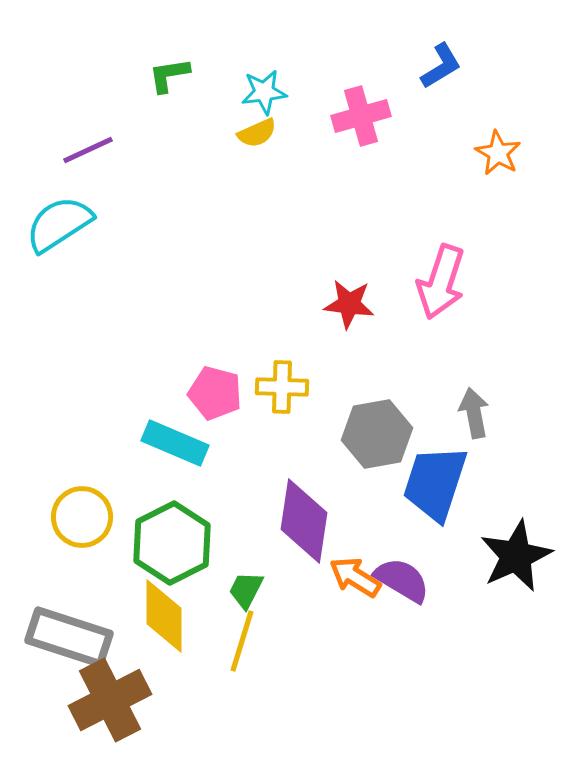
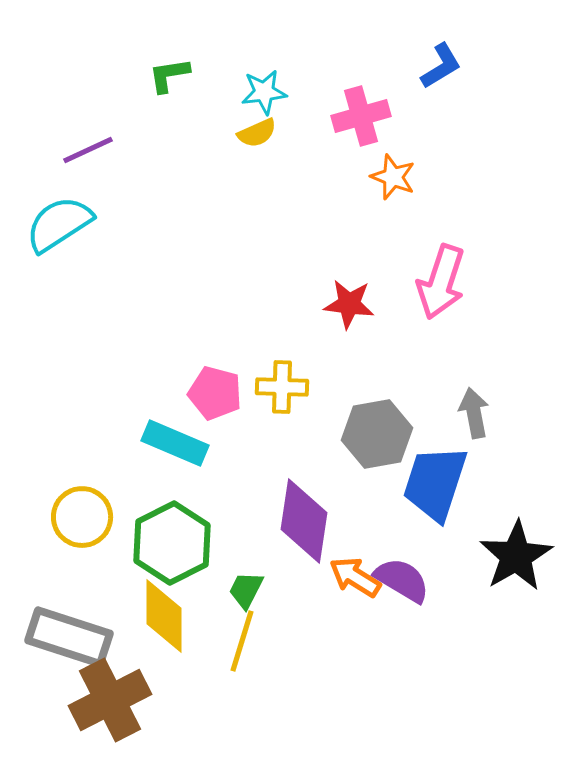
orange star: moved 105 px left, 24 px down; rotated 9 degrees counterclockwise
black star: rotated 6 degrees counterclockwise
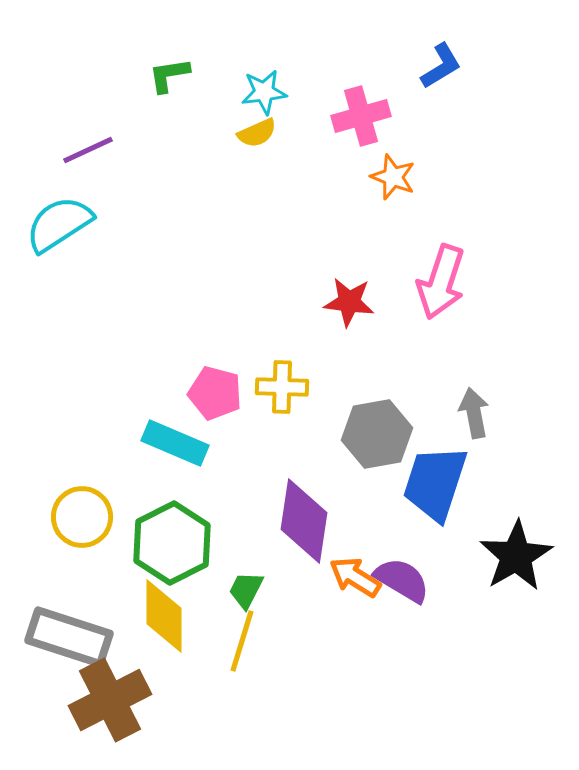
red star: moved 2 px up
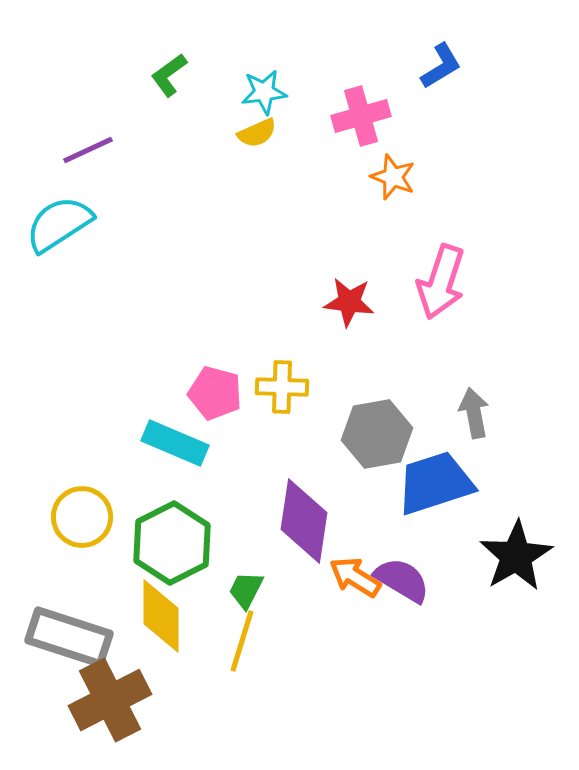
green L-shape: rotated 27 degrees counterclockwise
blue trapezoid: rotated 54 degrees clockwise
yellow diamond: moved 3 px left
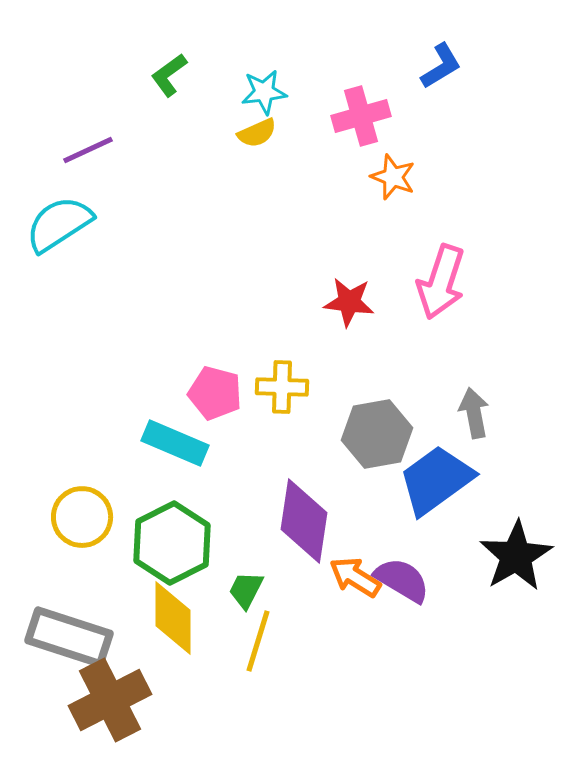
blue trapezoid: moved 1 px right, 3 px up; rotated 18 degrees counterclockwise
yellow diamond: moved 12 px right, 2 px down
yellow line: moved 16 px right
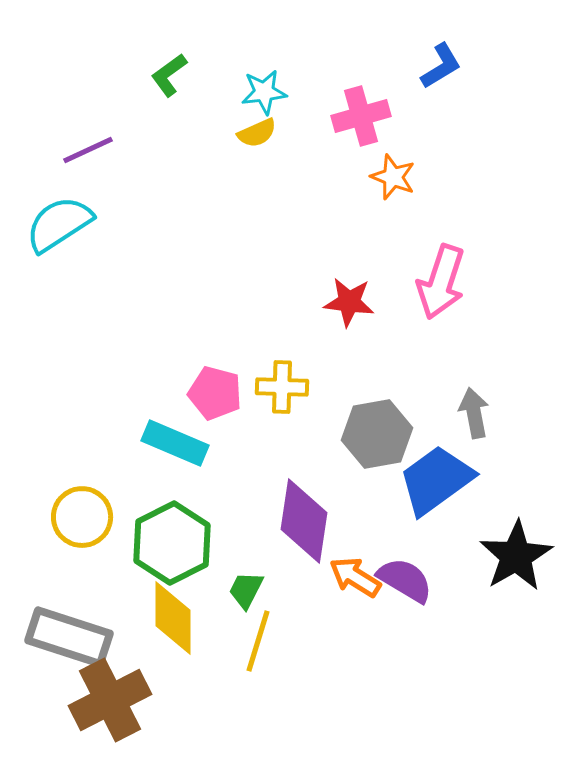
purple semicircle: moved 3 px right
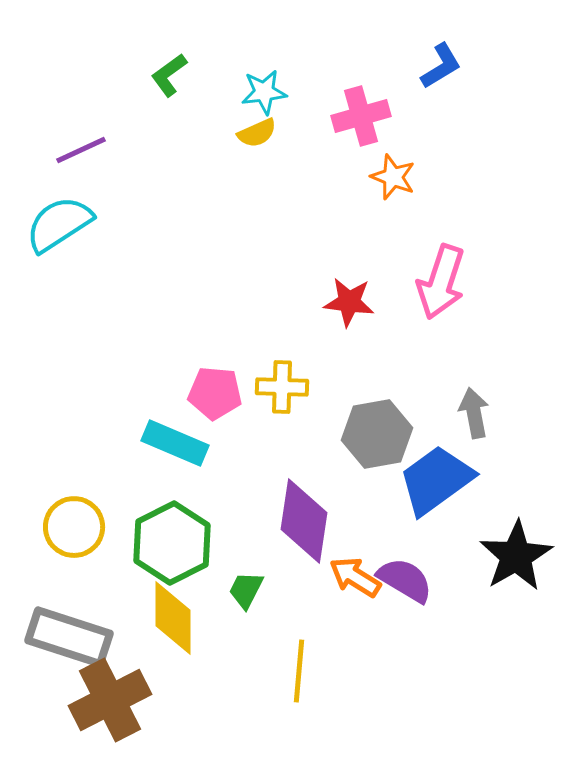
purple line: moved 7 px left
pink pentagon: rotated 10 degrees counterclockwise
yellow circle: moved 8 px left, 10 px down
yellow line: moved 41 px right, 30 px down; rotated 12 degrees counterclockwise
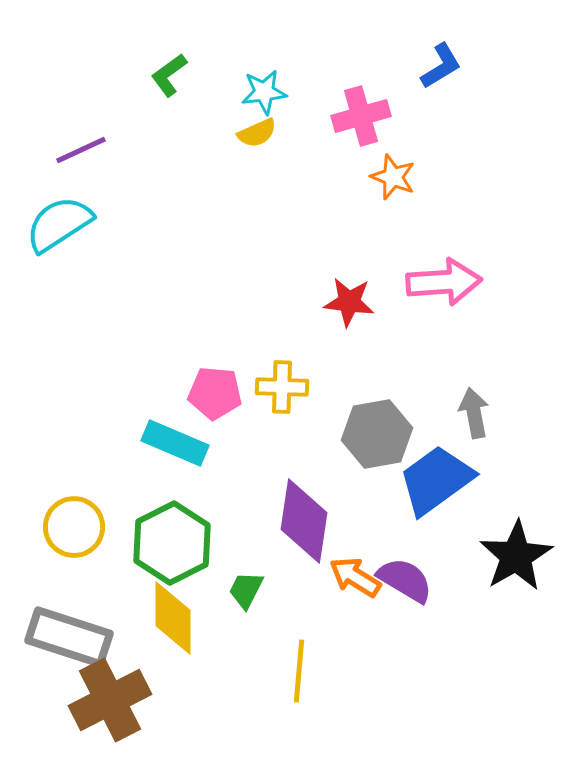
pink arrow: moved 3 px right; rotated 112 degrees counterclockwise
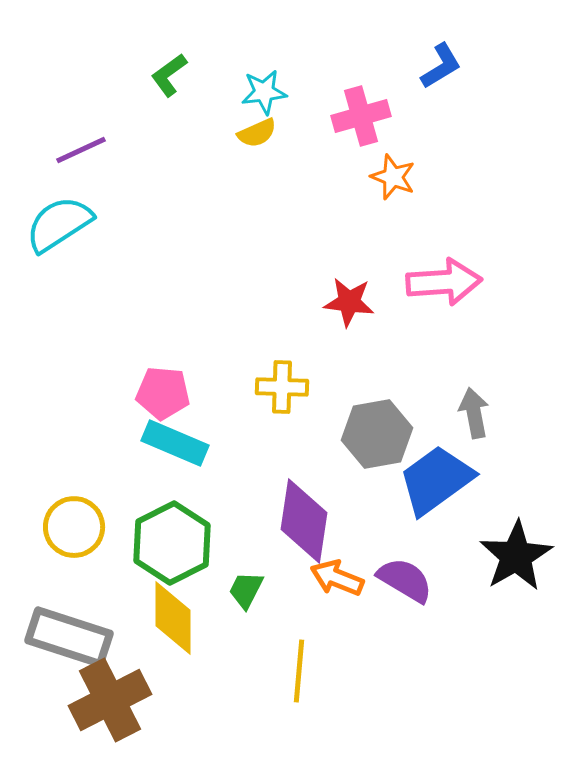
pink pentagon: moved 52 px left
orange arrow: moved 18 px left, 1 px down; rotated 10 degrees counterclockwise
